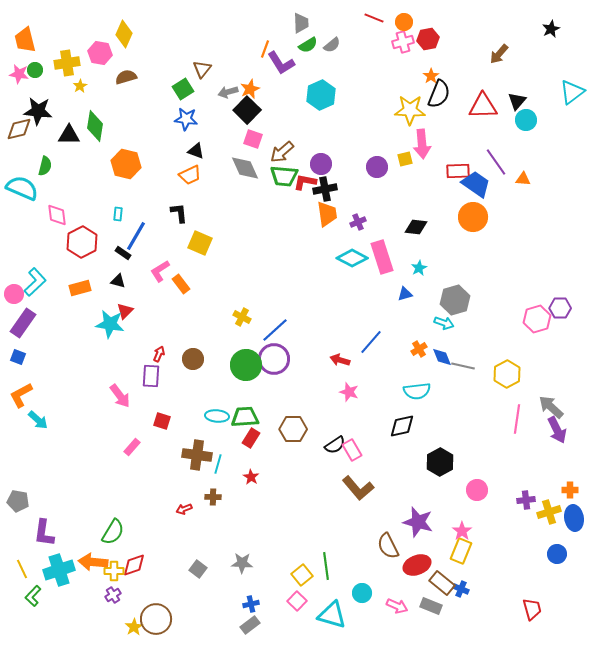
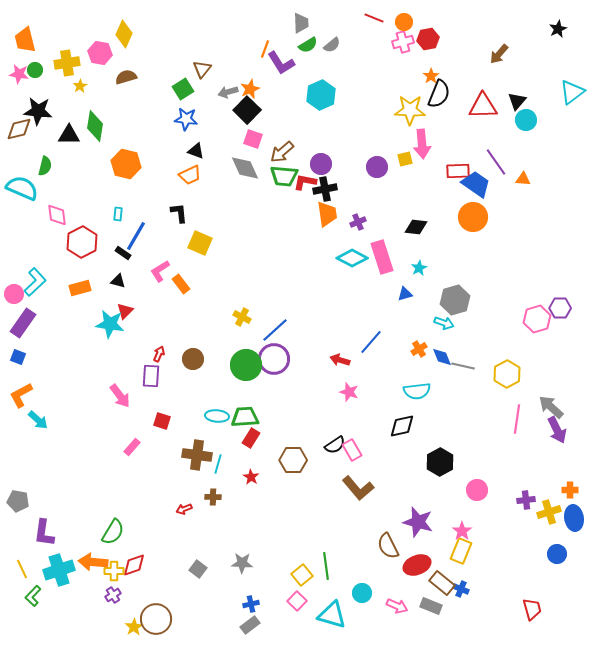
black star at (551, 29): moved 7 px right
brown hexagon at (293, 429): moved 31 px down
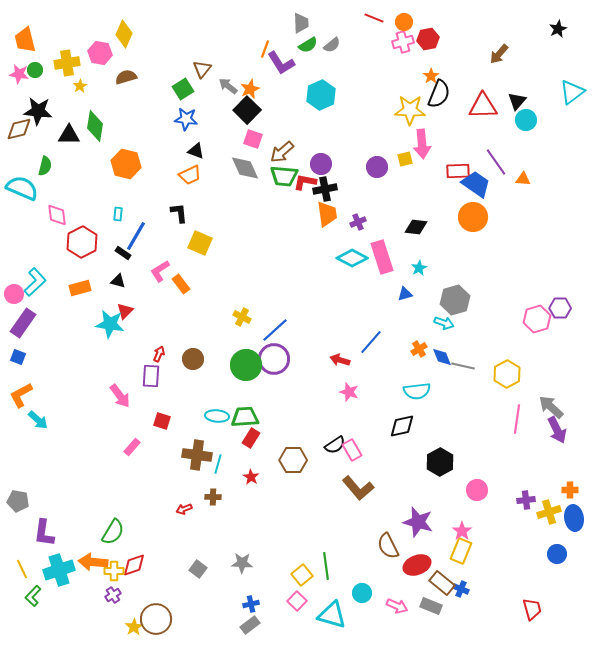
gray arrow at (228, 92): moved 6 px up; rotated 54 degrees clockwise
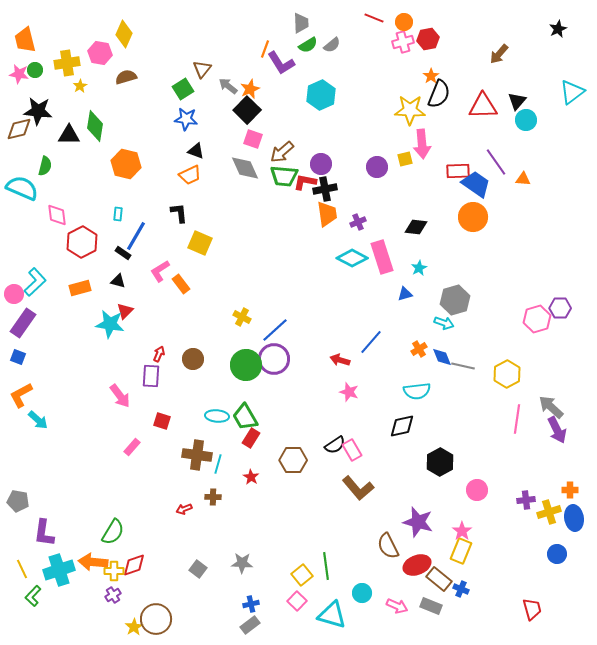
green trapezoid at (245, 417): rotated 116 degrees counterclockwise
brown rectangle at (442, 583): moved 3 px left, 4 px up
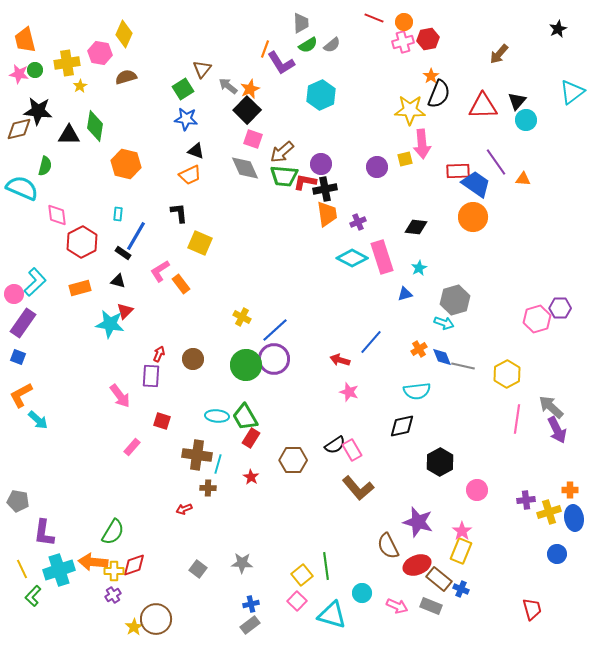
brown cross at (213, 497): moved 5 px left, 9 px up
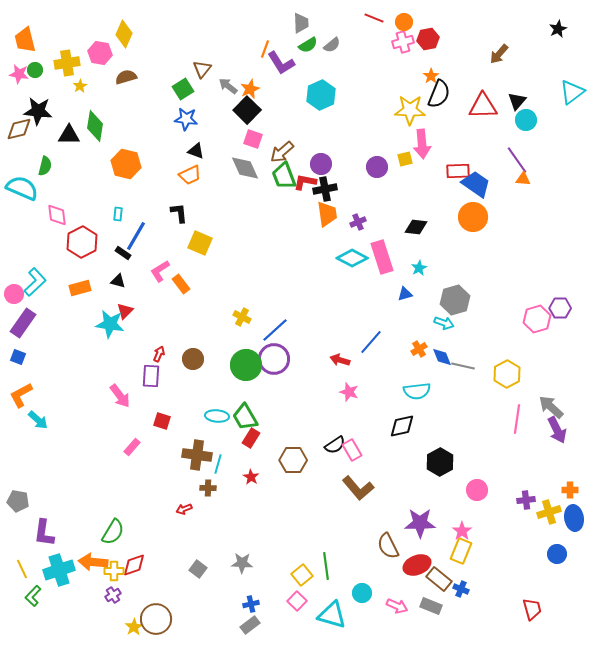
purple line at (496, 162): moved 21 px right, 2 px up
green trapezoid at (284, 176): rotated 64 degrees clockwise
purple star at (418, 522): moved 2 px right, 1 px down; rotated 16 degrees counterclockwise
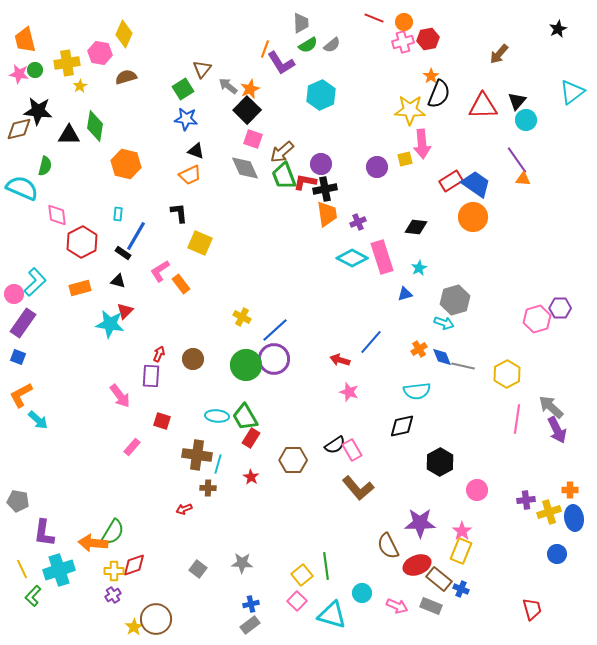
red rectangle at (458, 171): moved 7 px left, 10 px down; rotated 30 degrees counterclockwise
orange arrow at (93, 562): moved 19 px up
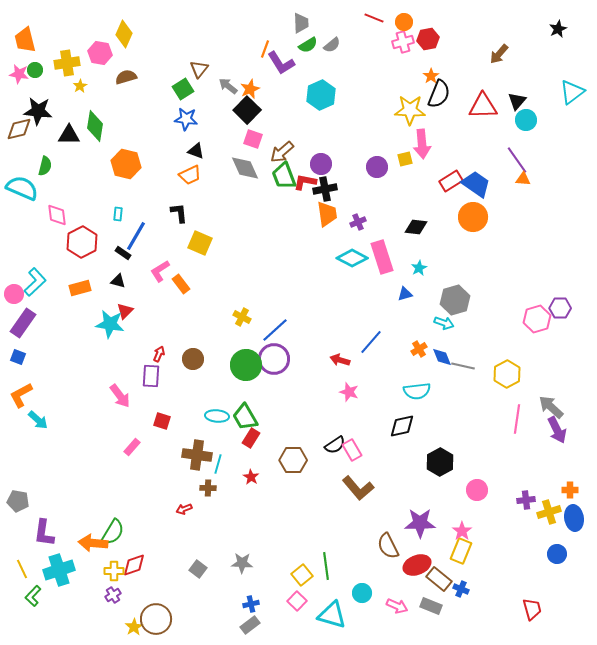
brown triangle at (202, 69): moved 3 px left
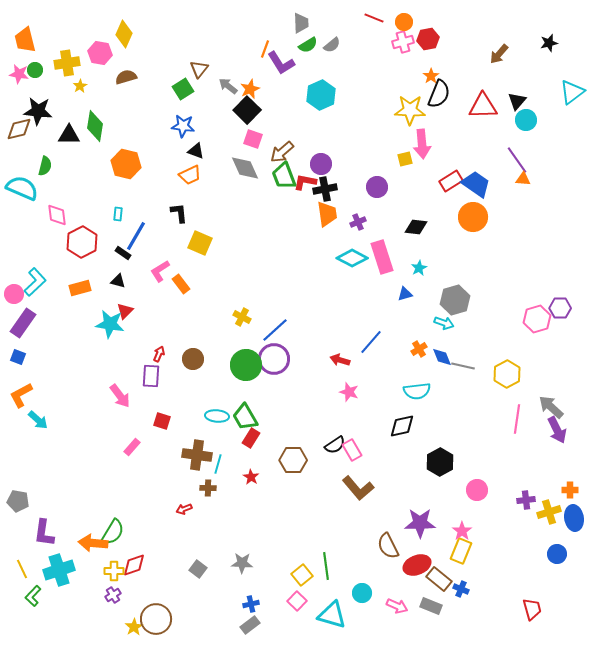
black star at (558, 29): moved 9 px left, 14 px down; rotated 12 degrees clockwise
blue star at (186, 119): moved 3 px left, 7 px down
purple circle at (377, 167): moved 20 px down
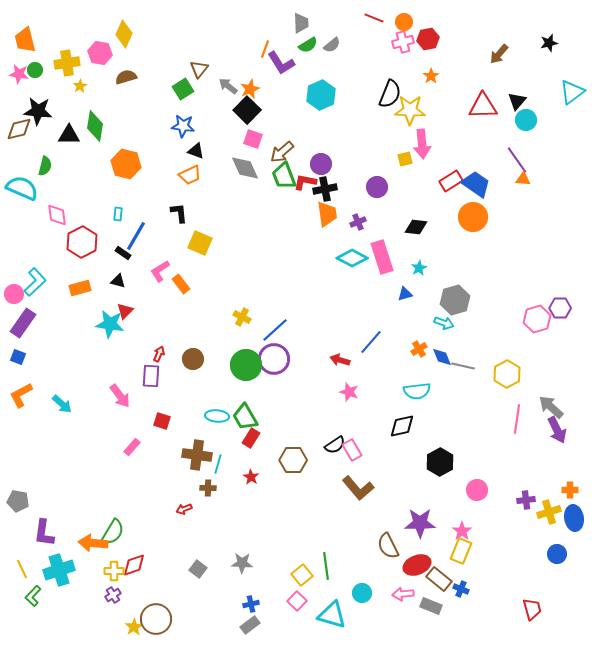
black semicircle at (439, 94): moved 49 px left
cyan arrow at (38, 420): moved 24 px right, 16 px up
pink arrow at (397, 606): moved 6 px right, 12 px up; rotated 150 degrees clockwise
